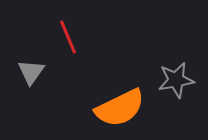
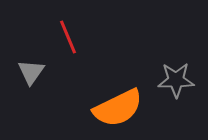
gray star: rotated 9 degrees clockwise
orange semicircle: moved 2 px left
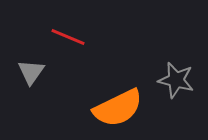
red line: rotated 44 degrees counterclockwise
gray star: rotated 15 degrees clockwise
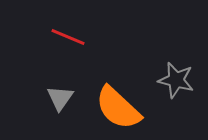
gray triangle: moved 29 px right, 26 px down
orange semicircle: rotated 69 degrees clockwise
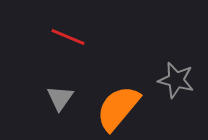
orange semicircle: rotated 87 degrees clockwise
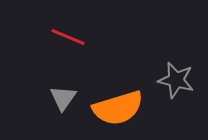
gray triangle: moved 3 px right
orange semicircle: rotated 147 degrees counterclockwise
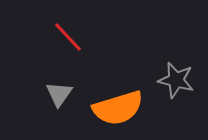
red line: rotated 24 degrees clockwise
gray triangle: moved 4 px left, 4 px up
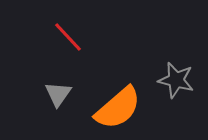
gray triangle: moved 1 px left
orange semicircle: rotated 24 degrees counterclockwise
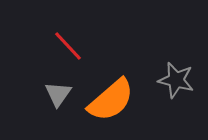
red line: moved 9 px down
orange semicircle: moved 7 px left, 8 px up
